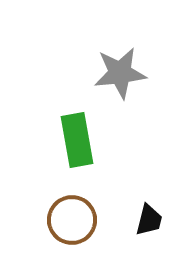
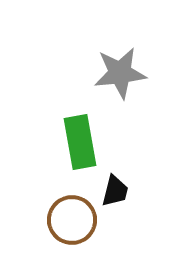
green rectangle: moved 3 px right, 2 px down
black trapezoid: moved 34 px left, 29 px up
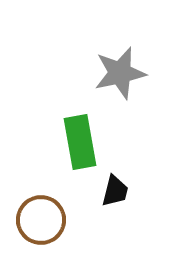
gray star: rotated 6 degrees counterclockwise
brown circle: moved 31 px left
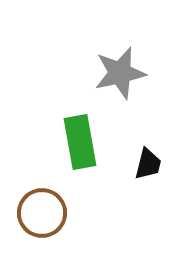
black trapezoid: moved 33 px right, 27 px up
brown circle: moved 1 px right, 7 px up
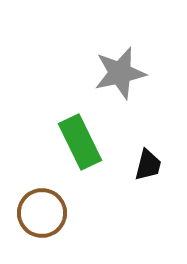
green rectangle: rotated 16 degrees counterclockwise
black trapezoid: moved 1 px down
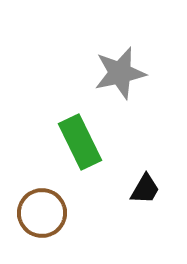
black trapezoid: moved 3 px left, 24 px down; rotated 16 degrees clockwise
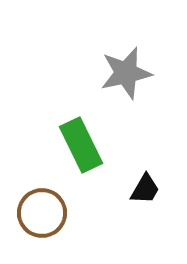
gray star: moved 6 px right
green rectangle: moved 1 px right, 3 px down
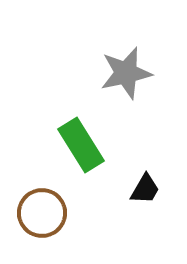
green rectangle: rotated 6 degrees counterclockwise
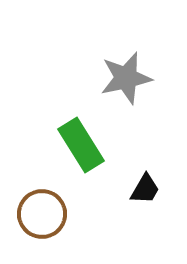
gray star: moved 5 px down
brown circle: moved 1 px down
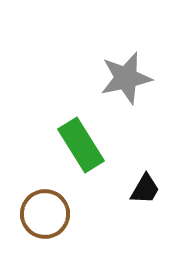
brown circle: moved 3 px right
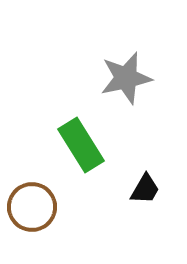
brown circle: moved 13 px left, 7 px up
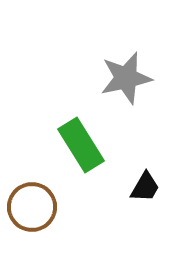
black trapezoid: moved 2 px up
